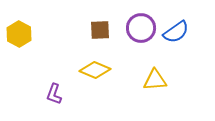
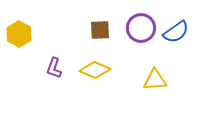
purple L-shape: moved 26 px up
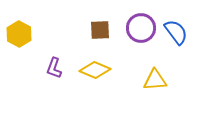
blue semicircle: rotated 92 degrees counterclockwise
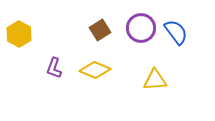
brown square: rotated 30 degrees counterclockwise
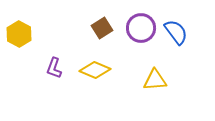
brown square: moved 2 px right, 2 px up
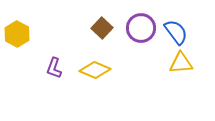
brown square: rotated 15 degrees counterclockwise
yellow hexagon: moved 2 px left
yellow triangle: moved 26 px right, 17 px up
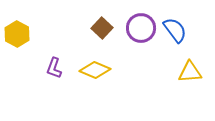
blue semicircle: moved 1 px left, 2 px up
yellow triangle: moved 9 px right, 9 px down
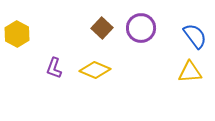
blue semicircle: moved 20 px right, 6 px down
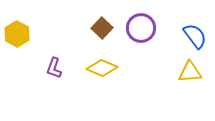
yellow diamond: moved 7 px right, 2 px up
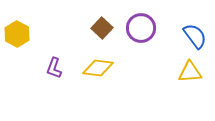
yellow diamond: moved 4 px left; rotated 16 degrees counterclockwise
